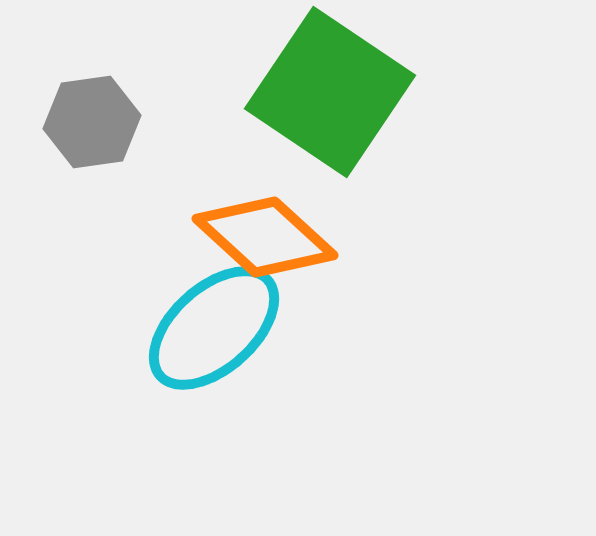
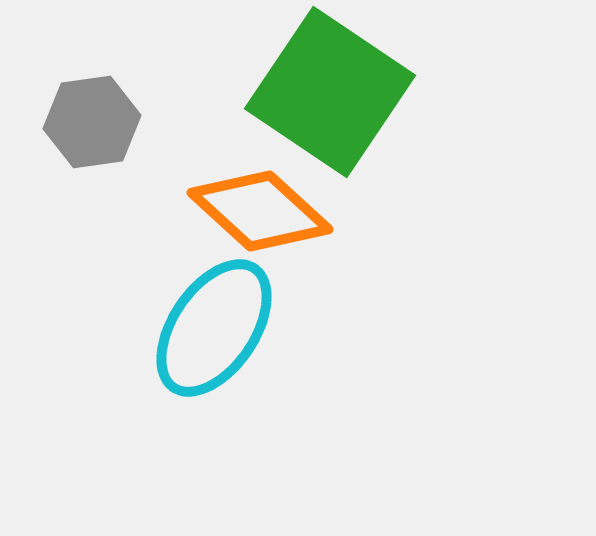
orange diamond: moved 5 px left, 26 px up
cyan ellipse: rotated 14 degrees counterclockwise
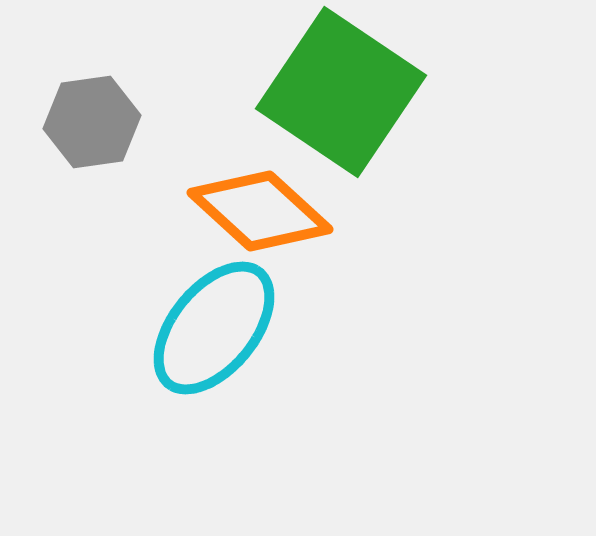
green square: moved 11 px right
cyan ellipse: rotated 5 degrees clockwise
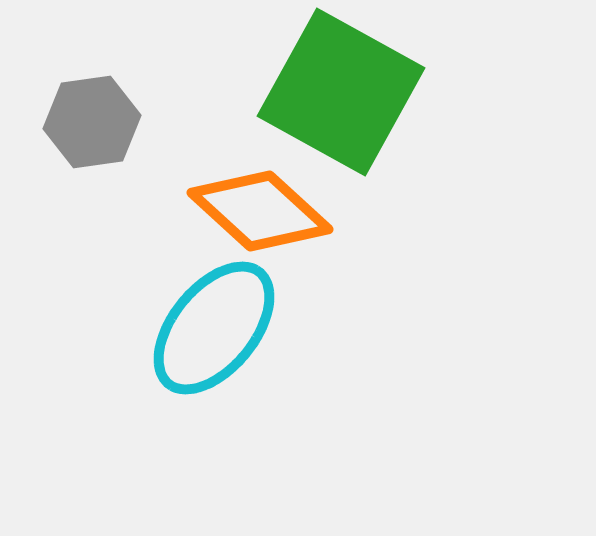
green square: rotated 5 degrees counterclockwise
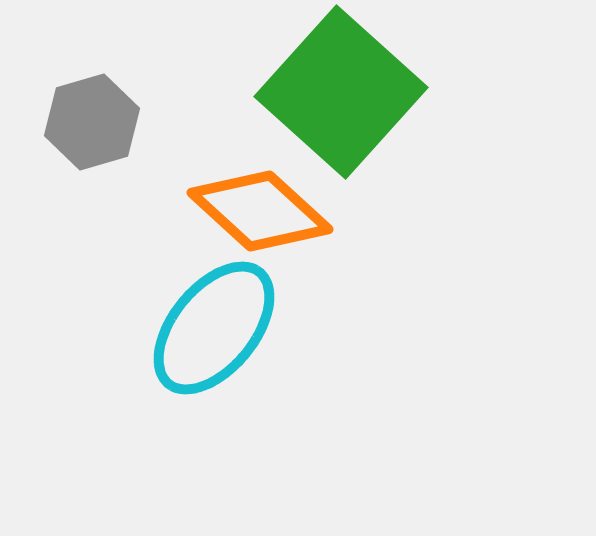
green square: rotated 13 degrees clockwise
gray hexagon: rotated 8 degrees counterclockwise
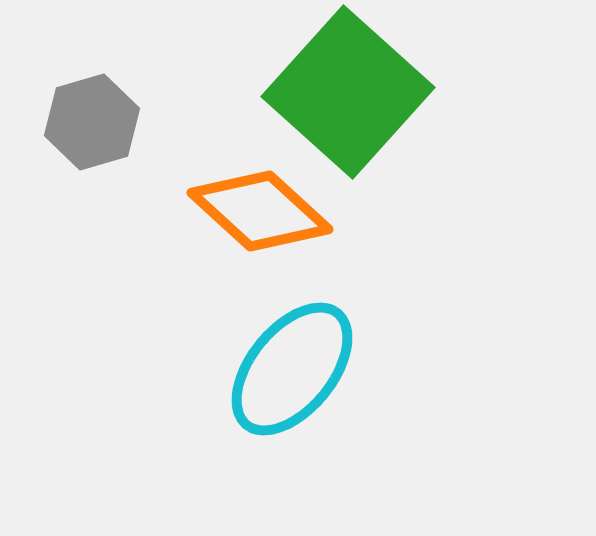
green square: moved 7 px right
cyan ellipse: moved 78 px right, 41 px down
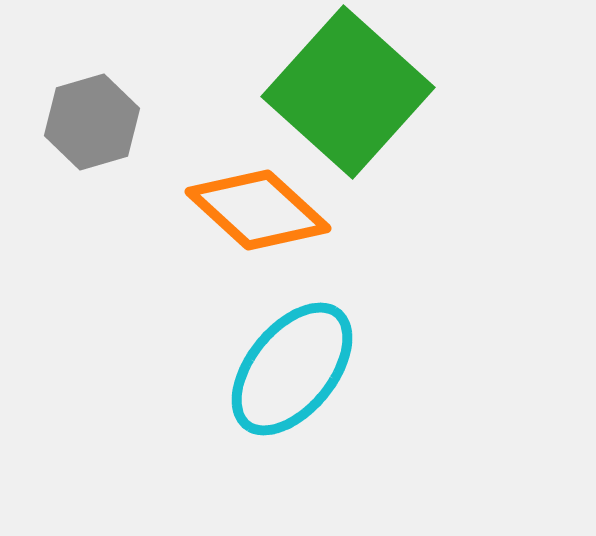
orange diamond: moved 2 px left, 1 px up
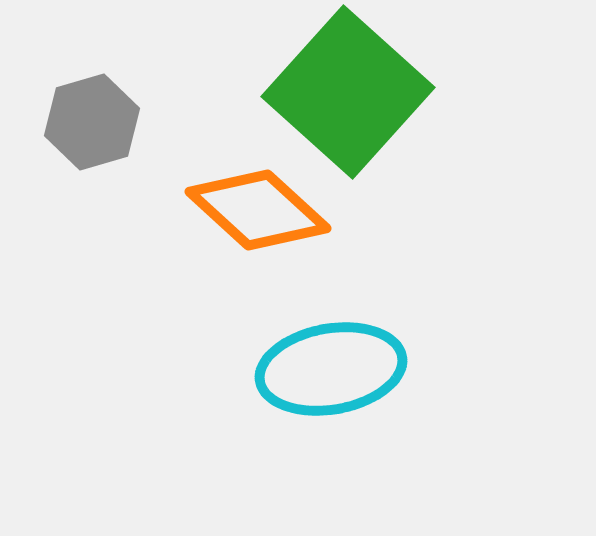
cyan ellipse: moved 39 px right; rotated 41 degrees clockwise
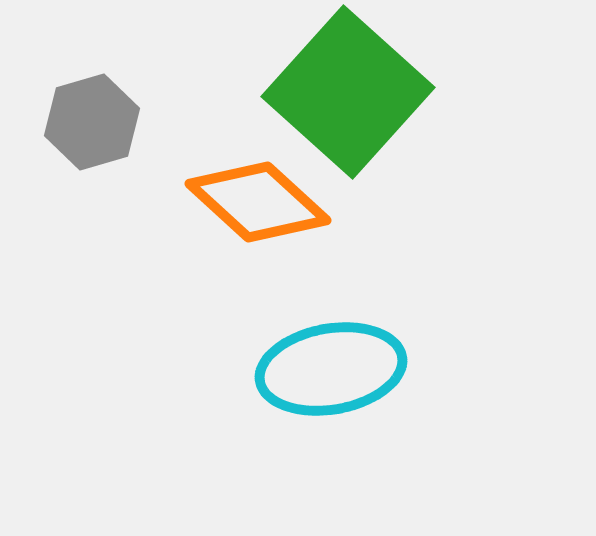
orange diamond: moved 8 px up
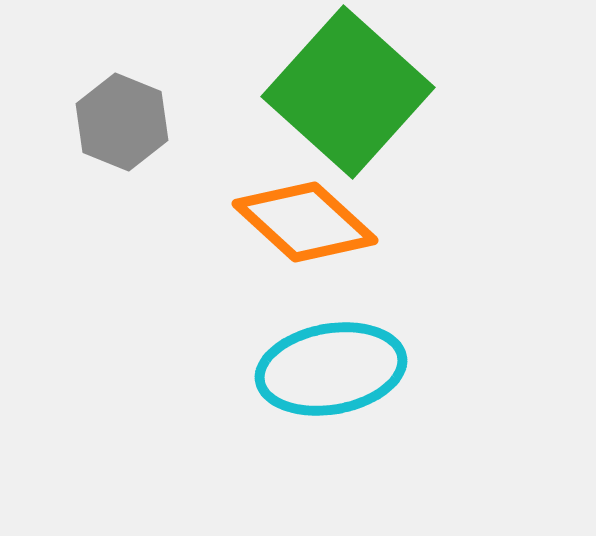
gray hexagon: moved 30 px right; rotated 22 degrees counterclockwise
orange diamond: moved 47 px right, 20 px down
